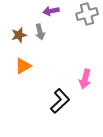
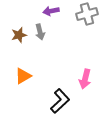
orange triangle: moved 10 px down
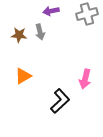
brown star: rotated 21 degrees clockwise
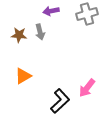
pink arrow: moved 2 px right, 9 px down; rotated 24 degrees clockwise
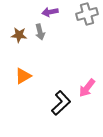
purple arrow: moved 1 px left, 1 px down
black L-shape: moved 1 px right, 2 px down
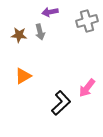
gray cross: moved 7 px down
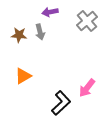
gray cross: rotated 25 degrees counterclockwise
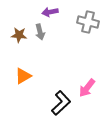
gray cross: moved 1 px right, 1 px down; rotated 35 degrees counterclockwise
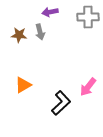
gray cross: moved 5 px up; rotated 15 degrees counterclockwise
orange triangle: moved 9 px down
pink arrow: moved 1 px right, 1 px up
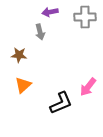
gray cross: moved 3 px left
brown star: moved 20 px down
orange triangle: rotated 12 degrees counterclockwise
black L-shape: rotated 20 degrees clockwise
